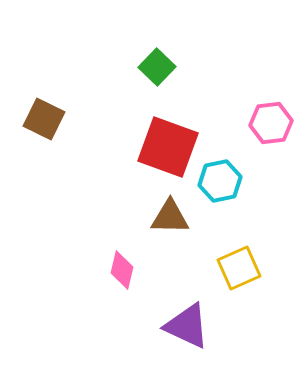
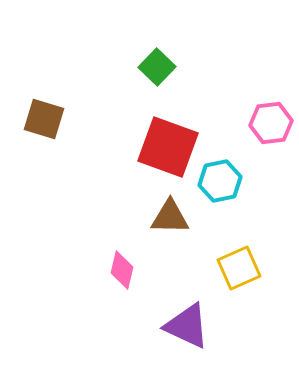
brown square: rotated 9 degrees counterclockwise
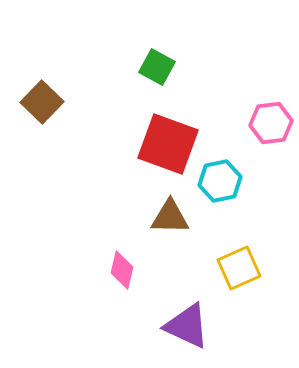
green square: rotated 15 degrees counterclockwise
brown square: moved 2 px left, 17 px up; rotated 27 degrees clockwise
red square: moved 3 px up
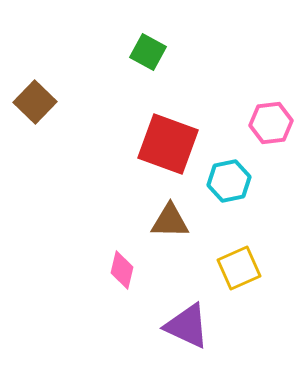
green square: moved 9 px left, 15 px up
brown square: moved 7 px left
cyan hexagon: moved 9 px right
brown triangle: moved 4 px down
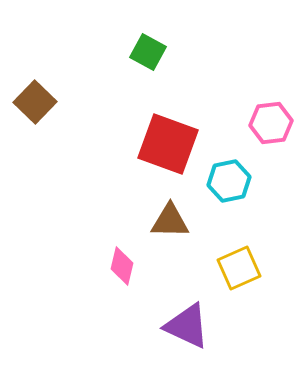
pink diamond: moved 4 px up
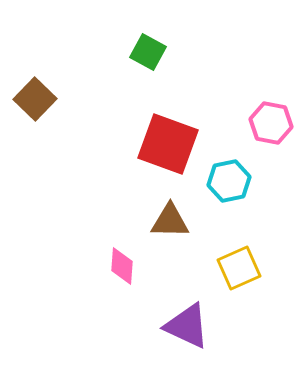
brown square: moved 3 px up
pink hexagon: rotated 18 degrees clockwise
pink diamond: rotated 9 degrees counterclockwise
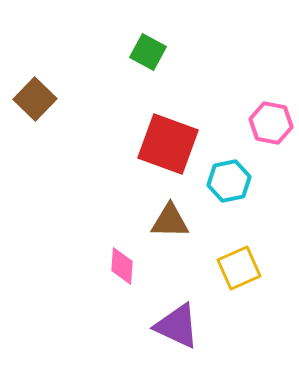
purple triangle: moved 10 px left
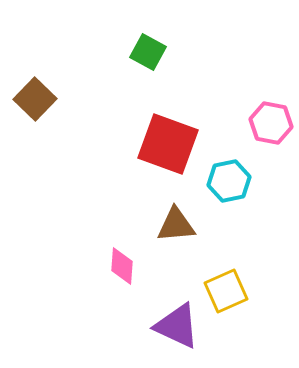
brown triangle: moved 6 px right, 4 px down; rotated 6 degrees counterclockwise
yellow square: moved 13 px left, 23 px down
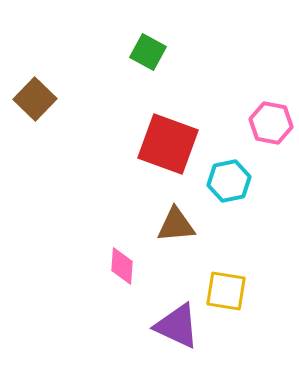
yellow square: rotated 33 degrees clockwise
